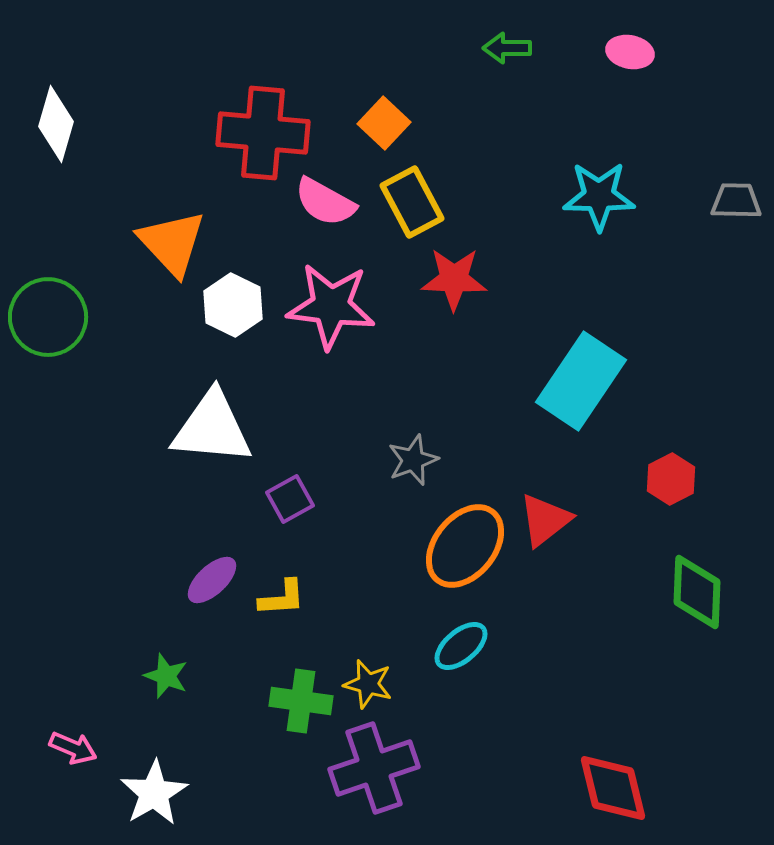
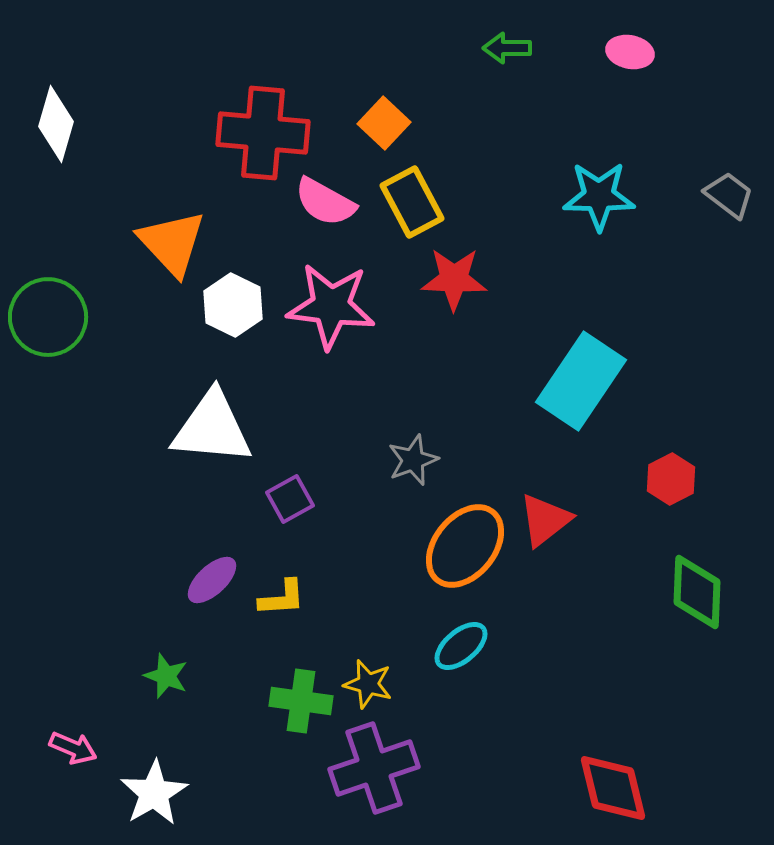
gray trapezoid: moved 7 px left, 6 px up; rotated 36 degrees clockwise
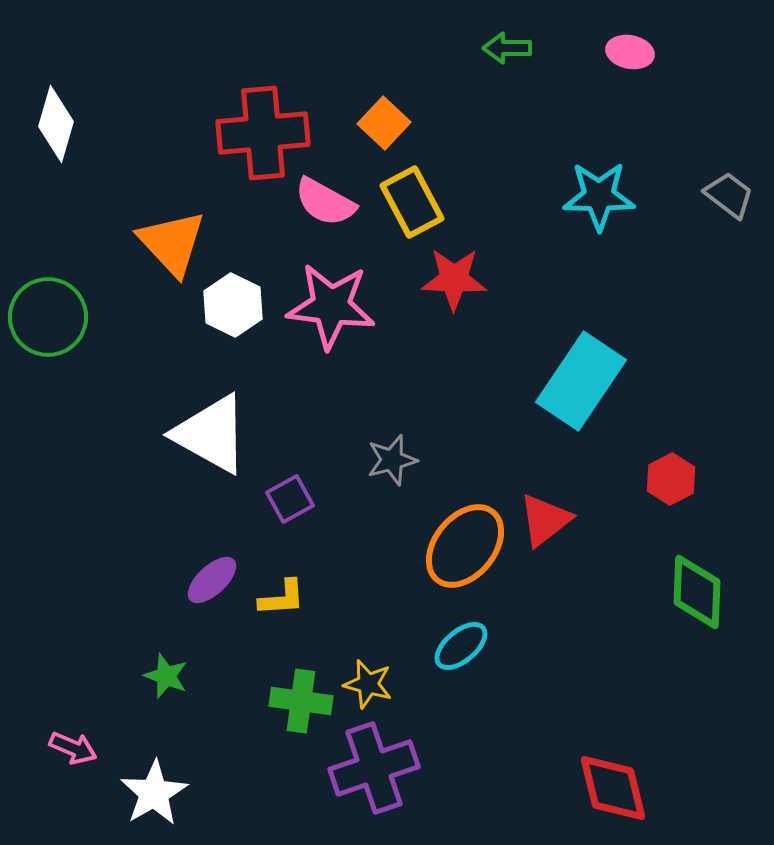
red cross: rotated 10 degrees counterclockwise
white triangle: moved 1 px left, 6 px down; rotated 24 degrees clockwise
gray star: moved 21 px left; rotated 6 degrees clockwise
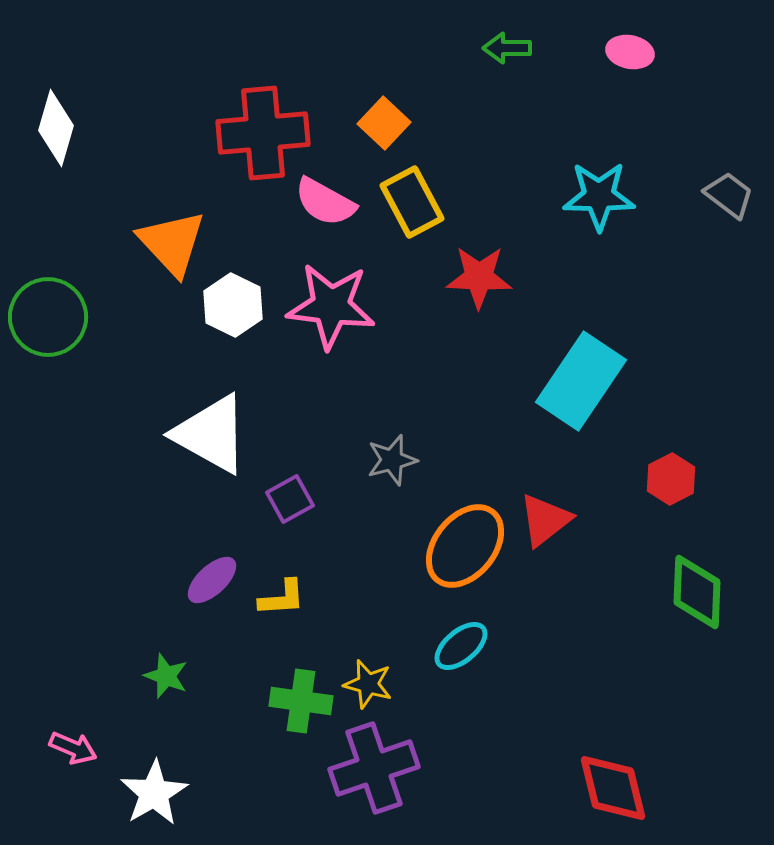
white diamond: moved 4 px down
red star: moved 25 px right, 2 px up
